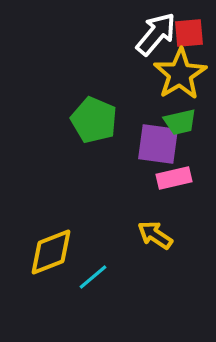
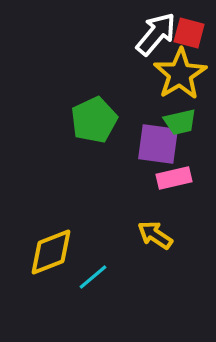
red square: rotated 20 degrees clockwise
green pentagon: rotated 24 degrees clockwise
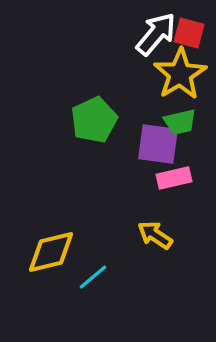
yellow diamond: rotated 8 degrees clockwise
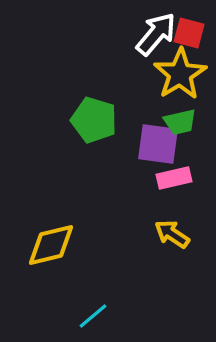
green pentagon: rotated 30 degrees counterclockwise
yellow arrow: moved 17 px right, 1 px up
yellow diamond: moved 7 px up
cyan line: moved 39 px down
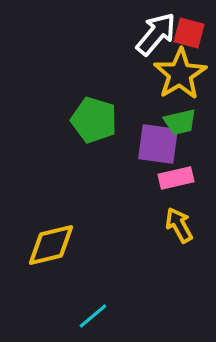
pink rectangle: moved 2 px right
yellow arrow: moved 7 px right, 9 px up; rotated 27 degrees clockwise
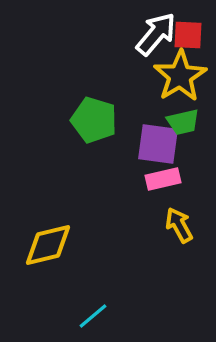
red square: moved 1 px left, 2 px down; rotated 12 degrees counterclockwise
yellow star: moved 2 px down
green trapezoid: moved 3 px right
pink rectangle: moved 13 px left, 1 px down
yellow diamond: moved 3 px left
